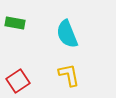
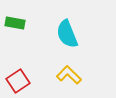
yellow L-shape: rotated 35 degrees counterclockwise
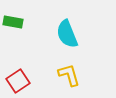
green rectangle: moved 2 px left, 1 px up
yellow L-shape: rotated 30 degrees clockwise
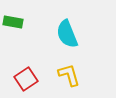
red square: moved 8 px right, 2 px up
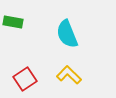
yellow L-shape: rotated 30 degrees counterclockwise
red square: moved 1 px left
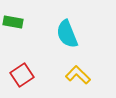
yellow L-shape: moved 9 px right
red square: moved 3 px left, 4 px up
